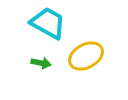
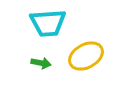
cyan trapezoid: rotated 147 degrees clockwise
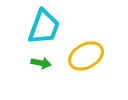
cyan trapezoid: moved 4 px left, 4 px down; rotated 66 degrees counterclockwise
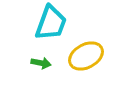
cyan trapezoid: moved 7 px right, 4 px up
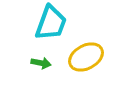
yellow ellipse: moved 1 px down
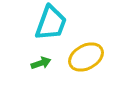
green arrow: rotated 30 degrees counterclockwise
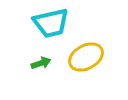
cyan trapezoid: rotated 57 degrees clockwise
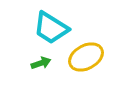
cyan trapezoid: moved 5 px down; rotated 45 degrees clockwise
